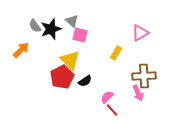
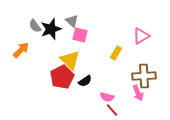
pink triangle: moved 1 px right, 3 px down
pink semicircle: rotated 120 degrees counterclockwise
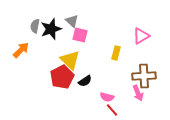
gray semicircle: rotated 48 degrees clockwise
yellow rectangle: rotated 16 degrees counterclockwise
